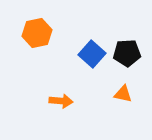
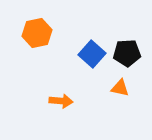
orange triangle: moved 3 px left, 6 px up
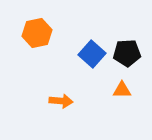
orange triangle: moved 2 px right, 2 px down; rotated 12 degrees counterclockwise
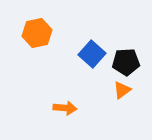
black pentagon: moved 1 px left, 9 px down
orange triangle: rotated 36 degrees counterclockwise
orange arrow: moved 4 px right, 7 px down
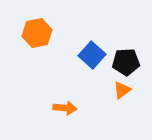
blue square: moved 1 px down
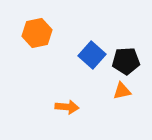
black pentagon: moved 1 px up
orange triangle: moved 1 px down; rotated 24 degrees clockwise
orange arrow: moved 2 px right, 1 px up
